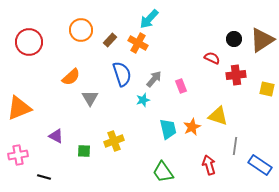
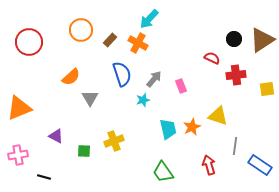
yellow square: rotated 21 degrees counterclockwise
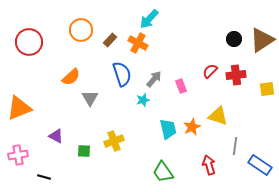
red semicircle: moved 2 px left, 13 px down; rotated 70 degrees counterclockwise
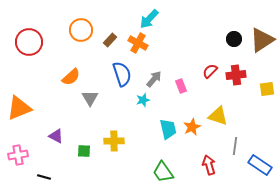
yellow cross: rotated 18 degrees clockwise
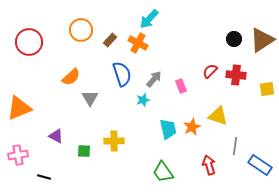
red cross: rotated 12 degrees clockwise
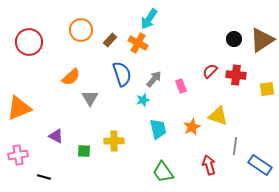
cyan arrow: rotated 10 degrees counterclockwise
cyan trapezoid: moved 10 px left
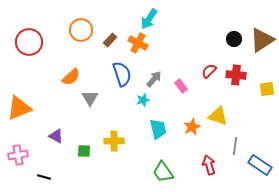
red semicircle: moved 1 px left
pink rectangle: rotated 16 degrees counterclockwise
